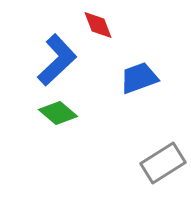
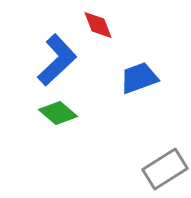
gray rectangle: moved 2 px right, 6 px down
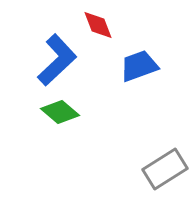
blue trapezoid: moved 12 px up
green diamond: moved 2 px right, 1 px up
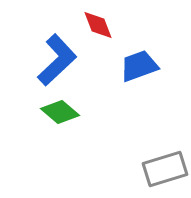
gray rectangle: rotated 15 degrees clockwise
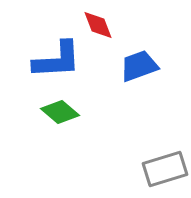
blue L-shape: rotated 40 degrees clockwise
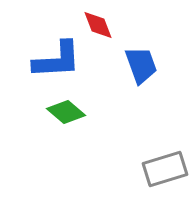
blue trapezoid: moved 2 px right, 1 px up; rotated 90 degrees clockwise
green diamond: moved 6 px right
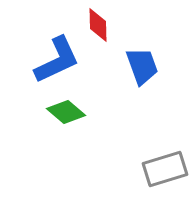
red diamond: rotated 20 degrees clockwise
blue L-shape: rotated 22 degrees counterclockwise
blue trapezoid: moved 1 px right, 1 px down
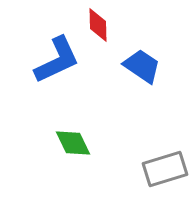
blue trapezoid: rotated 36 degrees counterclockwise
green diamond: moved 7 px right, 31 px down; rotated 24 degrees clockwise
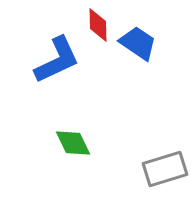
blue trapezoid: moved 4 px left, 23 px up
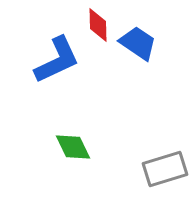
green diamond: moved 4 px down
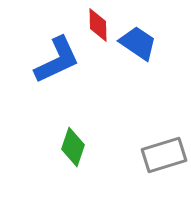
green diamond: rotated 45 degrees clockwise
gray rectangle: moved 1 px left, 14 px up
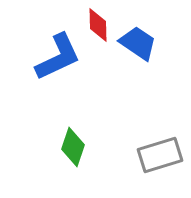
blue L-shape: moved 1 px right, 3 px up
gray rectangle: moved 4 px left
